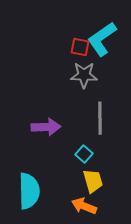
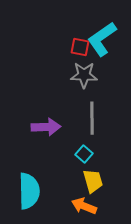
gray line: moved 8 px left
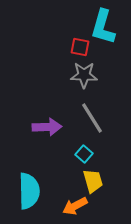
cyan L-shape: moved 1 px right, 12 px up; rotated 39 degrees counterclockwise
gray line: rotated 32 degrees counterclockwise
purple arrow: moved 1 px right
orange arrow: moved 9 px left; rotated 50 degrees counterclockwise
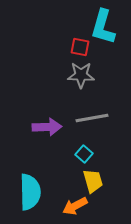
gray star: moved 3 px left
gray line: rotated 68 degrees counterclockwise
cyan semicircle: moved 1 px right, 1 px down
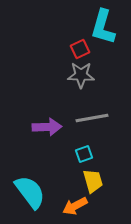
red square: moved 2 px down; rotated 36 degrees counterclockwise
cyan square: rotated 30 degrees clockwise
cyan semicircle: rotated 36 degrees counterclockwise
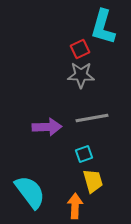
orange arrow: rotated 120 degrees clockwise
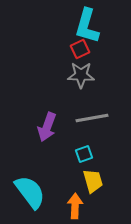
cyan L-shape: moved 16 px left, 1 px up
purple arrow: rotated 112 degrees clockwise
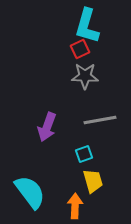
gray star: moved 4 px right, 1 px down
gray line: moved 8 px right, 2 px down
